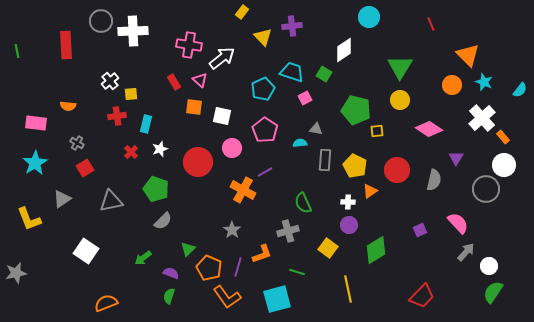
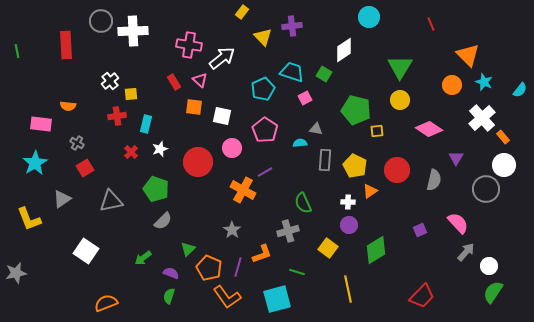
pink rectangle at (36, 123): moved 5 px right, 1 px down
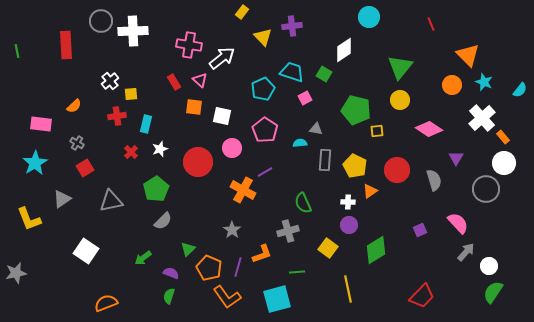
green triangle at (400, 67): rotated 8 degrees clockwise
orange semicircle at (68, 106): moved 6 px right; rotated 49 degrees counterclockwise
white circle at (504, 165): moved 2 px up
gray semicircle at (434, 180): rotated 30 degrees counterclockwise
green pentagon at (156, 189): rotated 20 degrees clockwise
green line at (297, 272): rotated 21 degrees counterclockwise
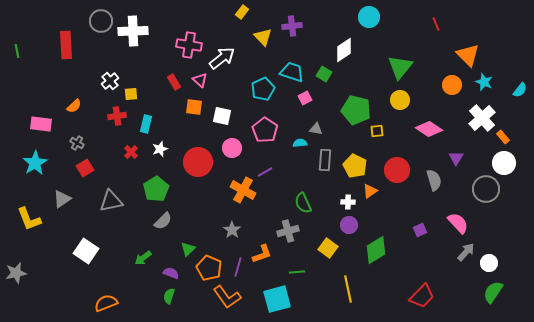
red line at (431, 24): moved 5 px right
white circle at (489, 266): moved 3 px up
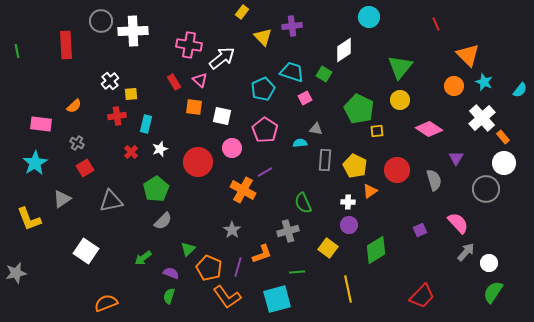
orange circle at (452, 85): moved 2 px right, 1 px down
green pentagon at (356, 110): moved 3 px right, 1 px up; rotated 12 degrees clockwise
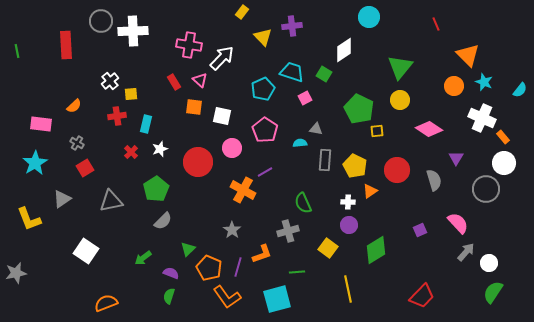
white arrow at (222, 58): rotated 8 degrees counterclockwise
white cross at (482, 118): rotated 24 degrees counterclockwise
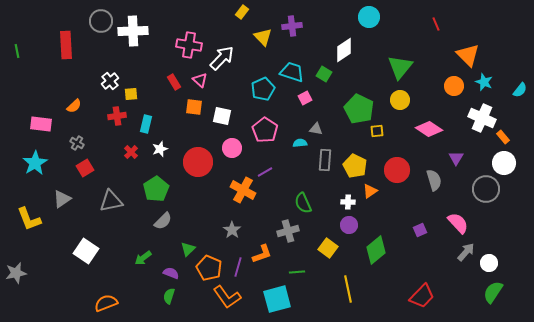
green diamond at (376, 250): rotated 8 degrees counterclockwise
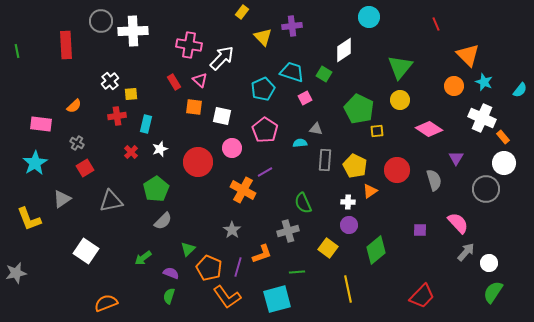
purple square at (420, 230): rotated 24 degrees clockwise
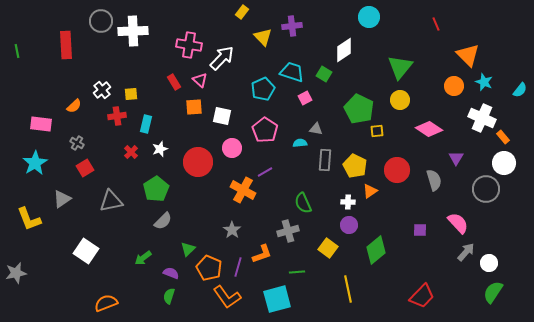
white cross at (110, 81): moved 8 px left, 9 px down
orange square at (194, 107): rotated 12 degrees counterclockwise
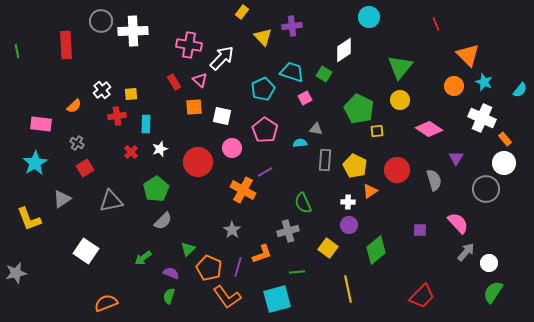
cyan rectangle at (146, 124): rotated 12 degrees counterclockwise
orange rectangle at (503, 137): moved 2 px right, 2 px down
